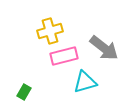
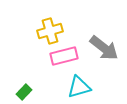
cyan triangle: moved 6 px left, 5 px down
green rectangle: rotated 14 degrees clockwise
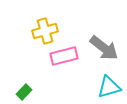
yellow cross: moved 5 px left
cyan triangle: moved 30 px right
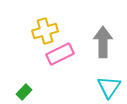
gray arrow: moved 1 px left, 6 px up; rotated 128 degrees counterclockwise
pink rectangle: moved 4 px left, 2 px up; rotated 12 degrees counterclockwise
cyan triangle: rotated 40 degrees counterclockwise
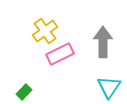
yellow cross: rotated 20 degrees counterclockwise
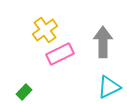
yellow cross: moved 1 px up
cyan triangle: rotated 30 degrees clockwise
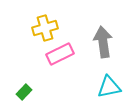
yellow cross: moved 2 px up; rotated 20 degrees clockwise
gray arrow: rotated 8 degrees counterclockwise
cyan triangle: rotated 15 degrees clockwise
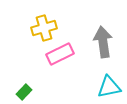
yellow cross: moved 1 px left
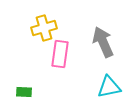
gray arrow: rotated 16 degrees counterclockwise
pink rectangle: rotated 56 degrees counterclockwise
green rectangle: rotated 49 degrees clockwise
